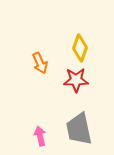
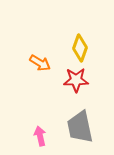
orange arrow: rotated 35 degrees counterclockwise
gray trapezoid: moved 1 px right, 2 px up
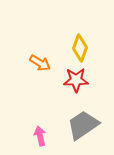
gray trapezoid: moved 3 px right, 2 px up; rotated 68 degrees clockwise
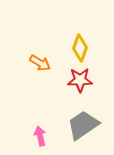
red star: moved 4 px right
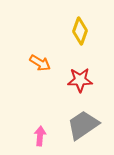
yellow diamond: moved 17 px up
pink arrow: rotated 18 degrees clockwise
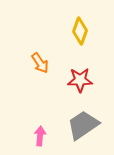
orange arrow: rotated 25 degrees clockwise
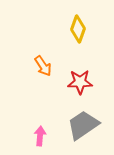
yellow diamond: moved 2 px left, 2 px up
orange arrow: moved 3 px right, 3 px down
red star: moved 2 px down
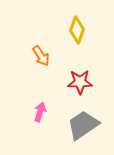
yellow diamond: moved 1 px left, 1 px down
orange arrow: moved 2 px left, 10 px up
pink arrow: moved 24 px up; rotated 12 degrees clockwise
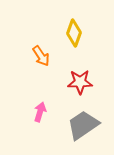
yellow diamond: moved 3 px left, 3 px down
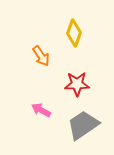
red star: moved 3 px left, 2 px down
pink arrow: moved 1 px right, 2 px up; rotated 78 degrees counterclockwise
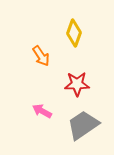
pink arrow: moved 1 px right, 1 px down
